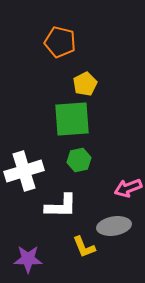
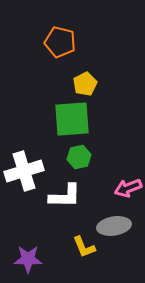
green hexagon: moved 3 px up
white L-shape: moved 4 px right, 10 px up
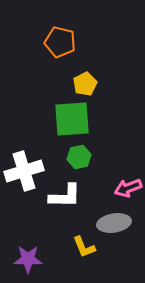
gray ellipse: moved 3 px up
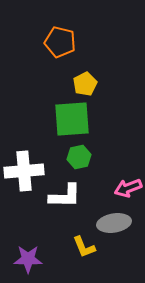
white cross: rotated 12 degrees clockwise
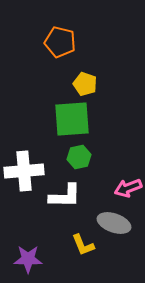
yellow pentagon: rotated 25 degrees counterclockwise
gray ellipse: rotated 28 degrees clockwise
yellow L-shape: moved 1 px left, 2 px up
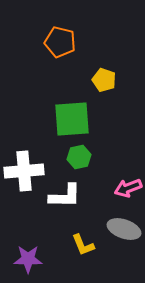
yellow pentagon: moved 19 px right, 4 px up
gray ellipse: moved 10 px right, 6 px down
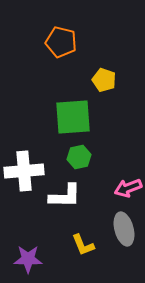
orange pentagon: moved 1 px right
green square: moved 1 px right, 2 px up
gray ellipse: rotated 56 degrees clockwise
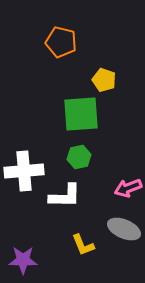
green square: moved 8 px right, 3 px up
gray ellipse: rotated 52 degrees counterclockwise
purple star: moved 5 px left, 1 px down
